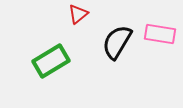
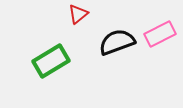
pink rectangle: rotated 36 degrees counterclockwise
black semicircle: rotated 39 degrees clockwise
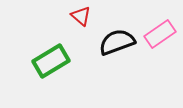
red triangle: moved 3 px right, 2 px down; rotated 40 degrees counterclockwise
pink rectangle: rotated 8 degrees counterclockwise
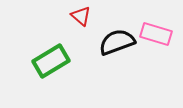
pink rectangle: moved 4 px left; rotated 52 degrees clockwise
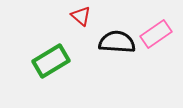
pink rectangle: rotated 52 degrees counterclockwise
black semicircle: rotated 24 degrees clockwise
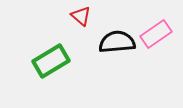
black semicircle: rotated 9 degrees counterclockwise
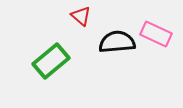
pink rectangle: rotated 60 degrees clockwise
green rectangle: rotated 9 degrees counterclockwise
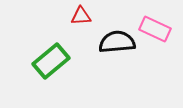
red triangle: rotated 45 degrees counterclockwise
pink rectangle: moved 1 px left, 5 px up
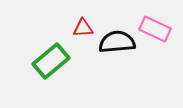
red triangle: moved 2 px right, 12 px down
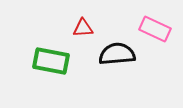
black semicircle: moved 12 px down
green rectangle: rotated 51 degrees clockwise
